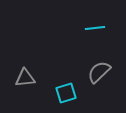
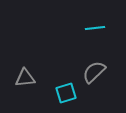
gray semicircle: moved 5 px left
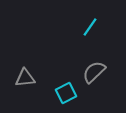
cyan line: moved 5 px left, 1 px up; rotated 48 degrees counterclockwise
cyan square: rotated 10 degrees counterclockwise
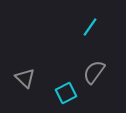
gray semicircle: rotated 10 degrees counterclockwise
gray triangle: rotated 50 degrees clockwise
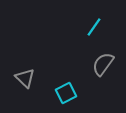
cyan line: moved 4 px right
gray semicircle: moved 9 px right, 8 px up
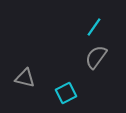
gray semicircle: moved 7 px left, 7 px up
gray triangle: rotated 30 degrees counterclockwise
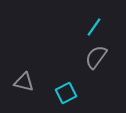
gray triangle: moved 1 px left, 4 px down
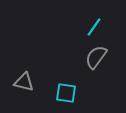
cyan square: rotated 35 degrees clockwise
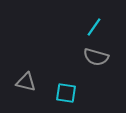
gray semicircle: rotated 110 degrees counterclockwise
gray triangle: moved 2 px right
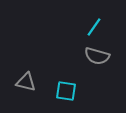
gray semicircle: moved 1 px right, 1 px up
cyan square: moved 2 px up
